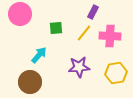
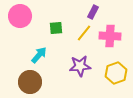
pink circle: moved 2 px down
purple star: moved 1 px right, 1 px up
yellow hexagon: rotated 10 degrees counterclockwise
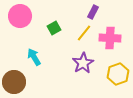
green square: moved 2 px left; rotated 24 degrees counterclockwise
pink cross: moved 2 px down
cyan arrow: moved 5 px left, 2 px down; rotated 72 degrees counterclockwise
purple star: moved 3 px right, 3 px up; rotated 25 degrees counterclockwise
yellow hexagon: moved 2 px right, 1 px down
brown circle: moved 16 px left
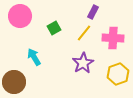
pink cross: moved 3 px right
